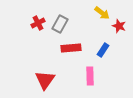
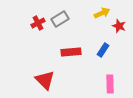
yellow arrow: rotated 63 degrees counterclockwise
gray rectangle: moved 5 px up; rotated 30 degrees clockwise
red rectangle: moved 4 px down
pink rectangle: moved 20 px right, 8 px down
red triangle: rotated 20 degrees counterclockwise
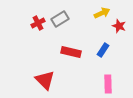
red rectangle: rotated 18 degrees clockwise
pink rectangle: moved 2 px left
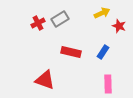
blue rectangle: moved 2 px down
red triangle: rotated 25 degrees counterclockwise
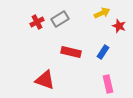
red cross: moved 1 px left, 1 px up
pink rectangle: rotated 12 degrees counterclockwise
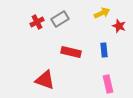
blue rectangle: moved 1 px right, 2 px up; rotated 40 degrees counterclockwise
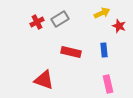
red triangle: moved 1 px left
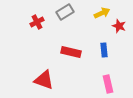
gray rectangle: moved 5 px right, 7 px up
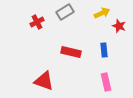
red triangle: moved 1 px down
pink rectangle: moved 2 px left, 2 px up
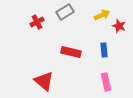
yellow arrow: moved 2 px down
red triangle: rotated 20 degrees clockwise
